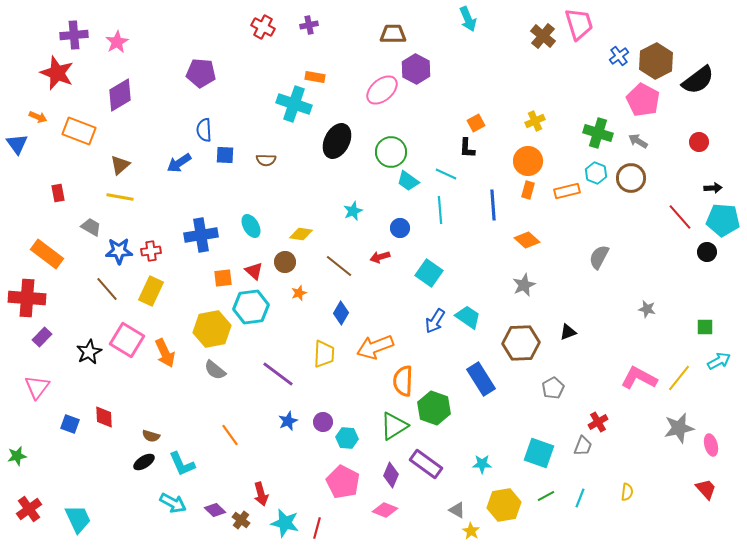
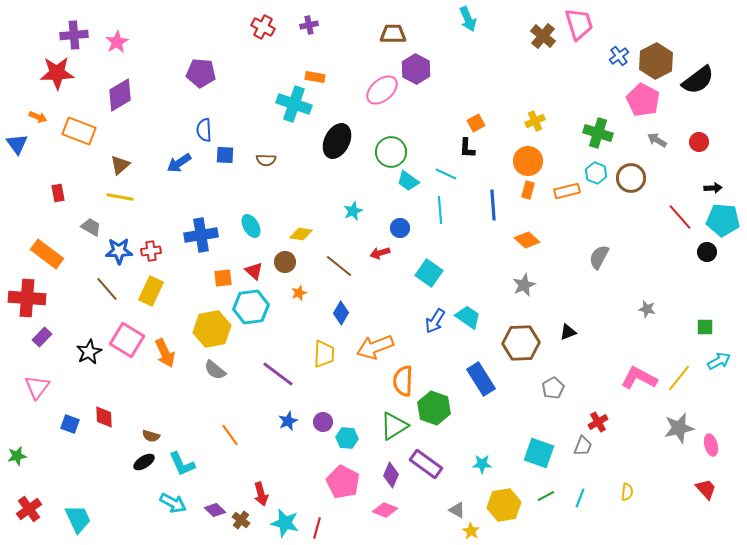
red star at (57, 73): rotated 24 degrees counterclockwise
gray arrow at (638, 141): moved 19 px right, 1 px up
red arrow at (380, 257): moved 4 px up
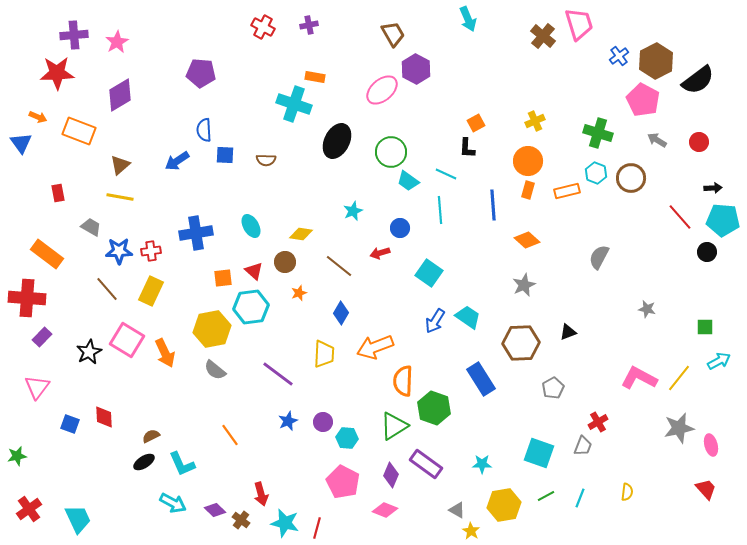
brown trapezoid at (393, 34): rotated 60 degrees clockwise
blue triangle at (17, 144): moved 4 px right, 1 px up
blue arrow at (179, 163): moved 2 px left, 2 px up
blue cross at (201, 235): moved 5 px left, 2 px up
brown semicircle at (151, 436): rotated 138 degrees clockwise
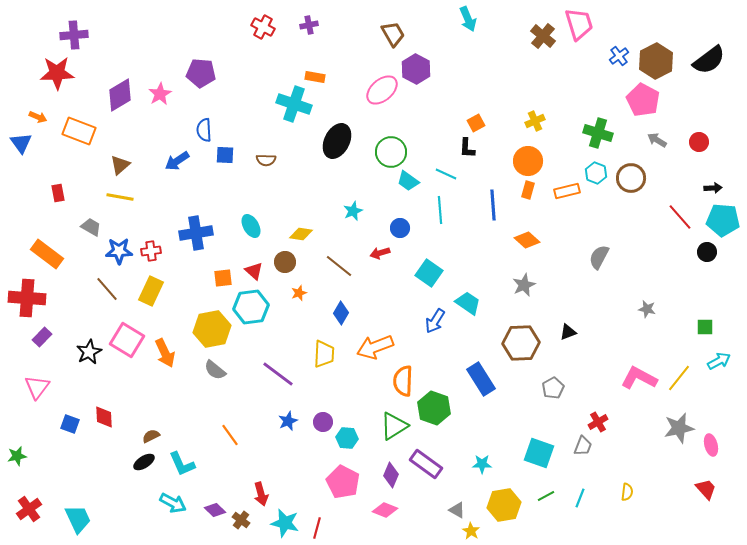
pink star at (117, 42): moved 43 px right, 52 px down
black semicircle at (698, 80): moved 11 px right, 20 px up
cyan trapezoid at (468, 317): moved 14 px up
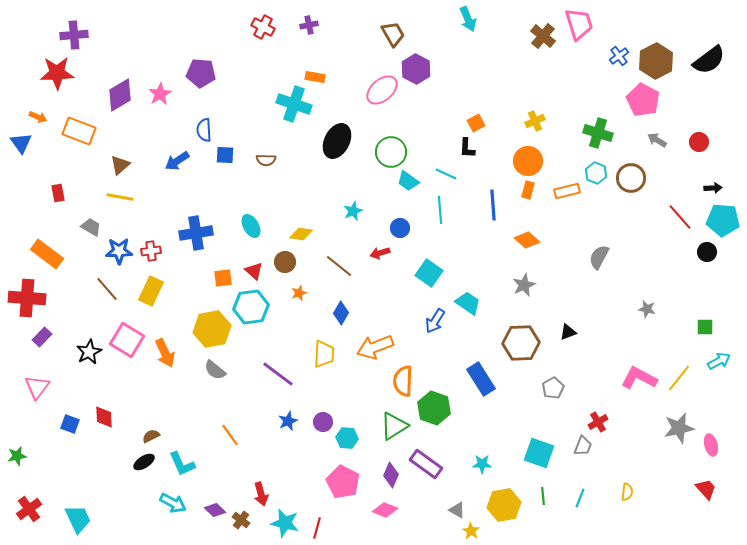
green line at (546, 496): moved 3 px left; rotated 66 degrees counterclockwise
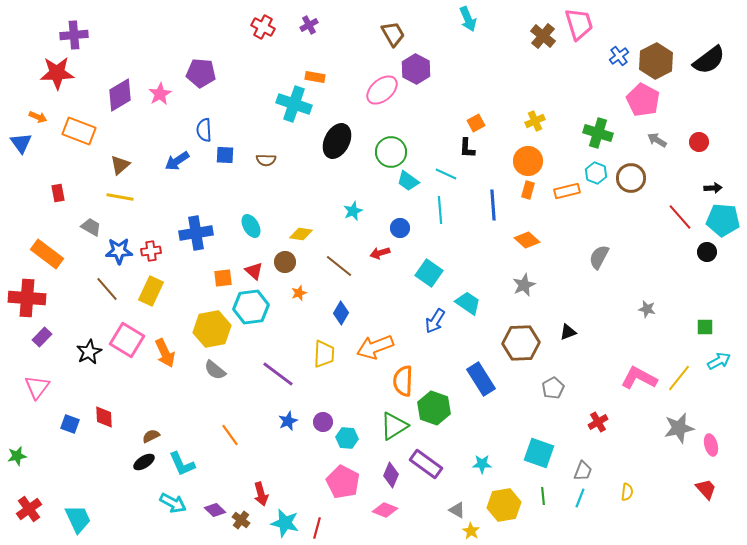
purple cross at (309, 25): rotated 18 degrees counterclockwise
gray trapezoid at (583, 446): moved 25 px down
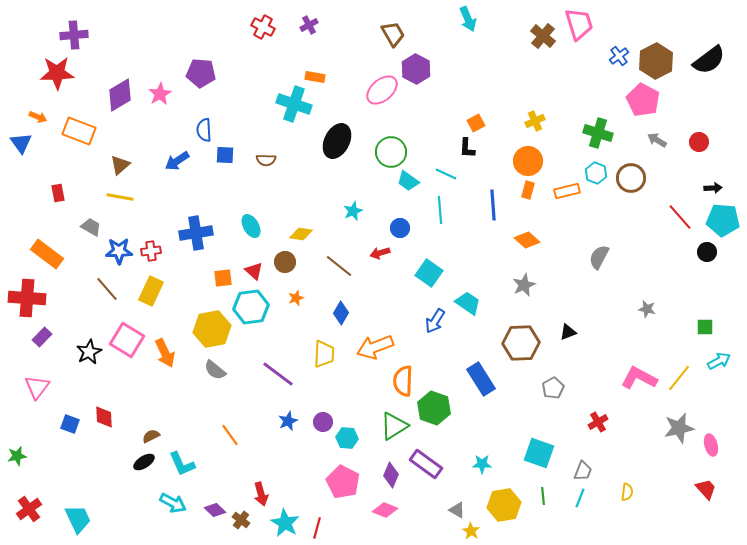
orange star at (299, 293): moved 3 px left, 5 px down
cyan star at (285, 523): rotated 16 degrees clockwise
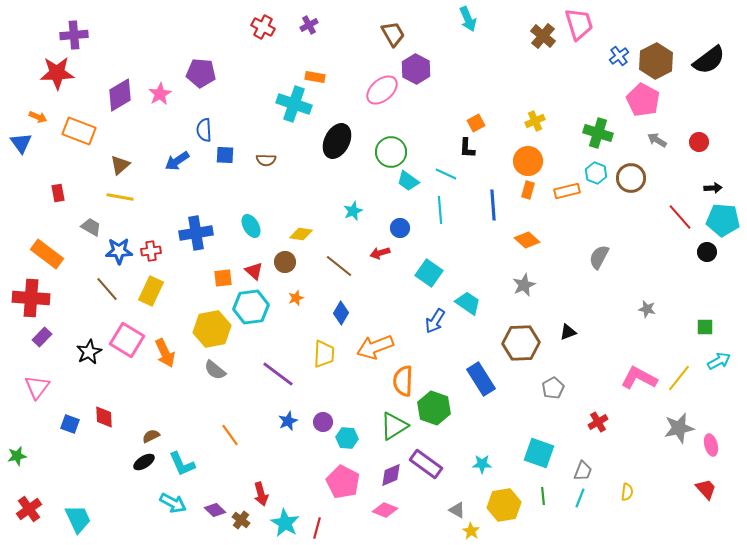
red cross at (27, 298): moved 4 px right
purple diamond at (391, 475): rotated 45 degrees clockwise
